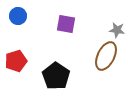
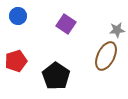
purple square: rotated 24 degrees clockwise
gray star: rotated 14 degrees counterclockwise
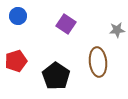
brown ellipse: moved 8 px left, 6 px down; rotated 32 degrees counterclockwise
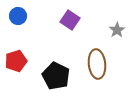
purple square: moved 4 px right, 4 px up
gray star: rotated 28 degrees counterclockwise
brown ellipse: moved 1 px left, 2 px down
black pentagon: rotated 8 degrees counterclockwise
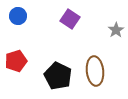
purple square: moved 1 px up
gray star: moved 1 px left
brown ellipse: moved 2 px left, 7 px down
black pentagon: moved 2 px right
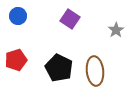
red pentagon: moved 1 px up
black pentagon: moved 1 px right, 8 px up
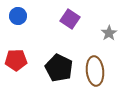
gray star: moved 7 px left, 3 px down
red pentagon: rotated 15 degrees clockwise
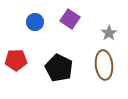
blue circle: moved 17 px right, 6 px down
brown ellipse: moved 9 px right, 6 px up
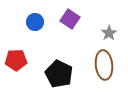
black pentagon: moved 6 px down
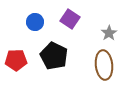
black pentagon: moved 5 px left, 18 px up
